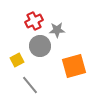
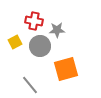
red cross: rotated 36 degrees clockwise
yellow square: moved 2 px left, 18 px up
orange square: moved 8 px left, 3 px down
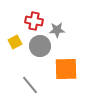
orange square: rotated 15 degrees clockwise
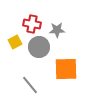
red cross: moved 2 px left, 3 px down
gray circle: moved 1 px left, 1 px down
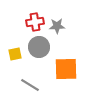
red cross: moved 3 px right, 2 px up; rotated 18 degrees counterclockwise
gray star: moved 4 px up
yellow square: moved 12 px down; rotated 16 degrees clockwise
gray line: rotated 18 degrees counterclockwise
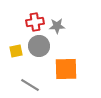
gray circle: moved 1 px up
yellow square: moved 1 px right, 3 px up
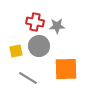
red cross: rotated 18 degrees clockwise
gray line: moved 2 px left, 7 px up
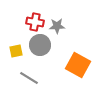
gray circle: moved 1 px right, 1 px up
orange square: moved 12 px right, 4 px up; rotated 30 degrees clockwise
gray line: moved 1 px right
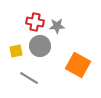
gray circle: moved 1 px down
